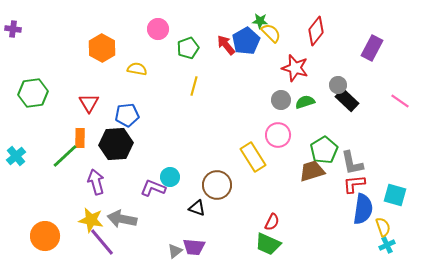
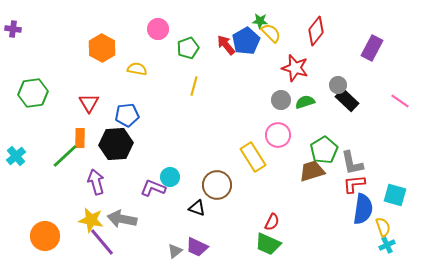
purple trapezoid at (194, 247): moved 3 px right; rotated 20 degrees clockwise
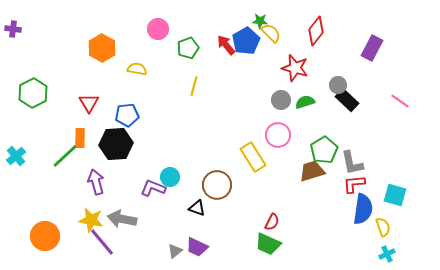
green hexagon at (33, 93): rotated 20 degrees counterclockwise
cyan cross at (387, 245): moved 9 px down
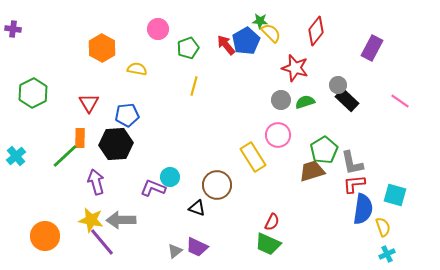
gray arrow at (122, 219): moved 1 px left, 1 px down; rotated 12 degrees counterclockwise
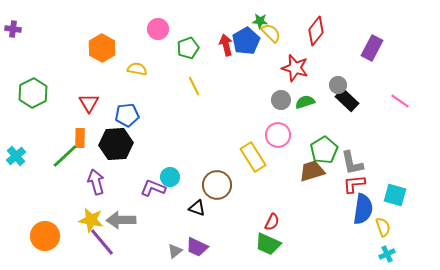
red arrow at (226, 45): rotated 25 degrees clockwise
yellow line at (194, 86): rotated 42 degrees counterclockwise
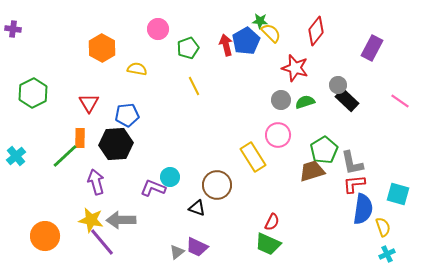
cyan square at (395, 195): moved 3 px right, 1 px up
gray triangle at (175, 251): moved 2 px right, 1 px down
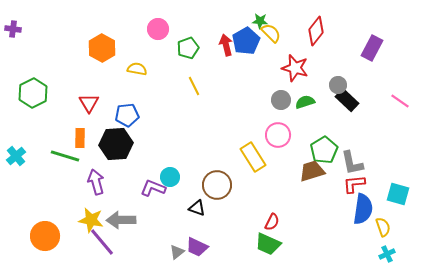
green line at (65, 156): rotated 60 degrees clockwise
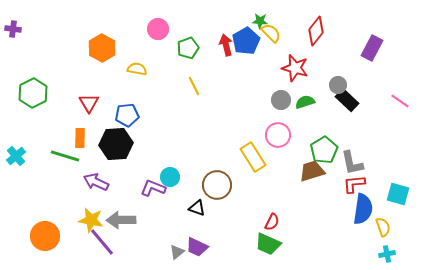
purple arrow at (96, 182): rotated 50 degrees counterclockwise
cyan cross at (387, 254): rotated 14 degrees clockwise
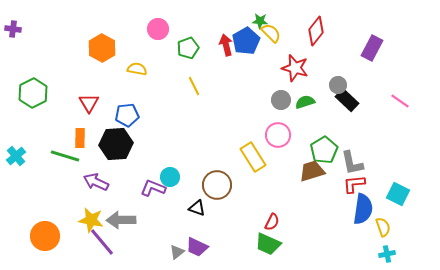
cyan square at (398, 194): rotated 10 degrees clockwise
